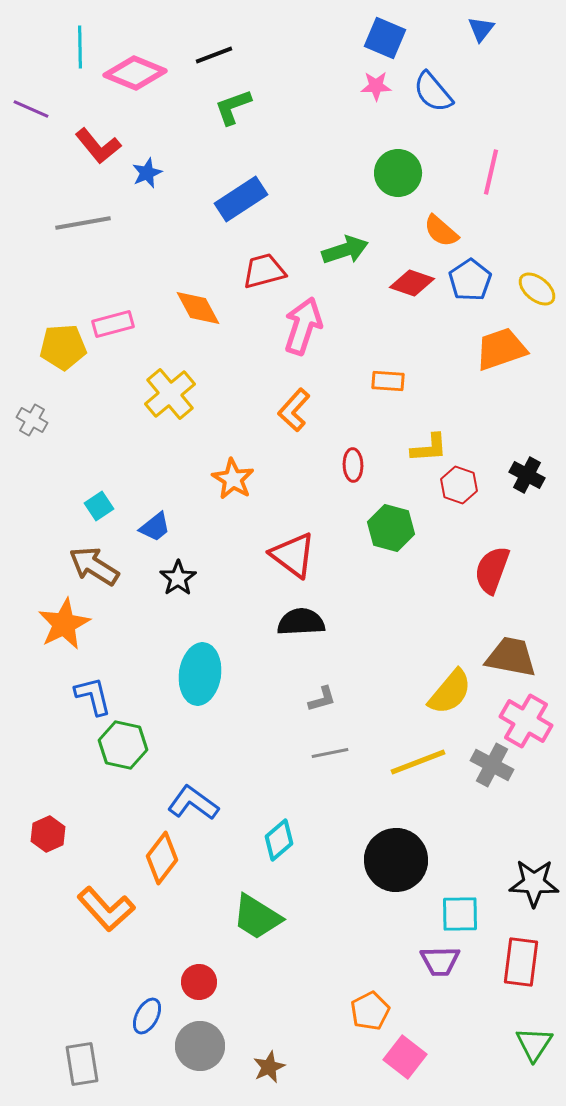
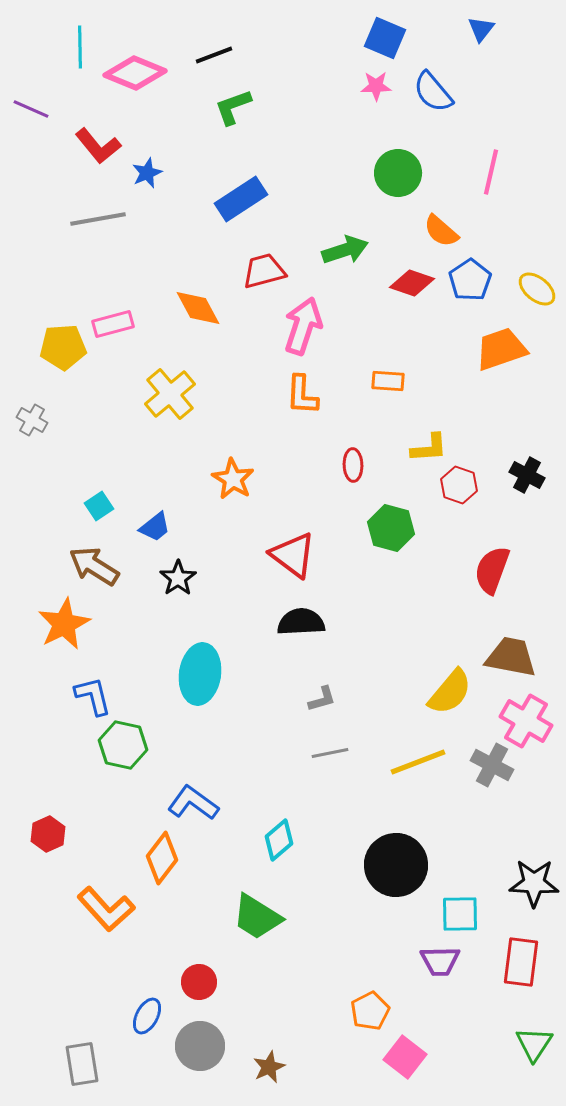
gray line at (83, 223): moved 15 px right, 4 px up
orange L-shape at (294, 410): moved 8 px right, 15 px up; rotated 39 degrees counterclockwise
black circle at (396, 860): moved 5 px down
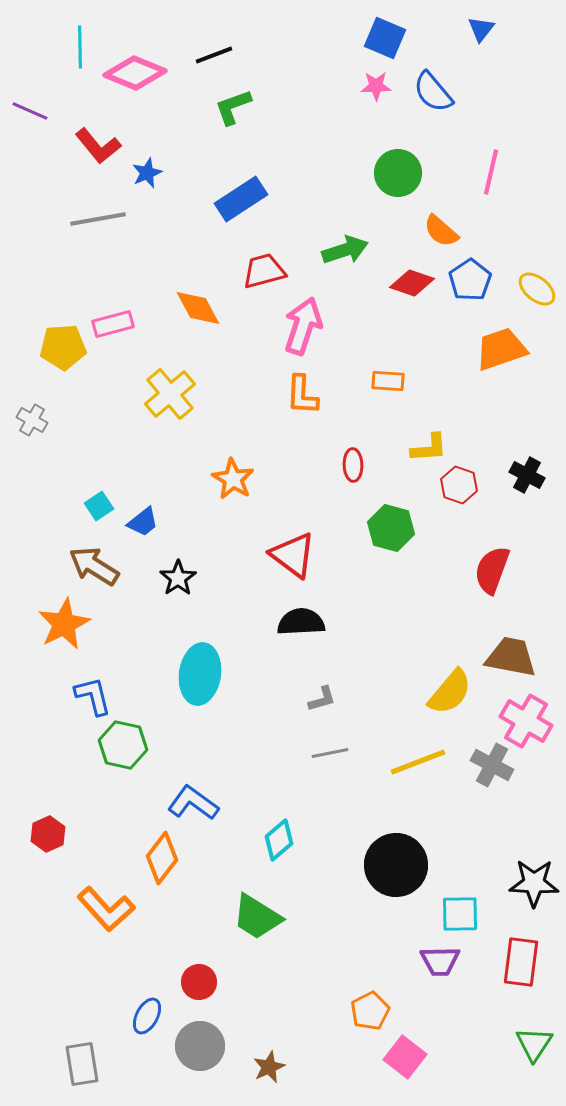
purple line at (31, 109): moved 1 px left, 2 px down
blue trapezoid at (155, 527): moved 12 px left, 5 px up
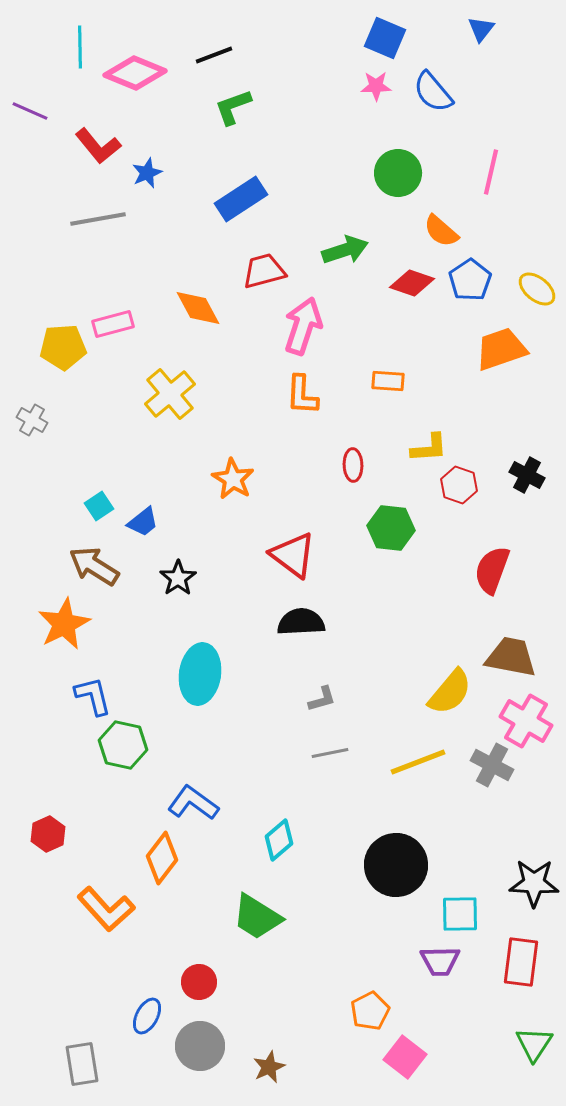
green hexagon at (391, 528): rotated 9 degrees counterclockwise
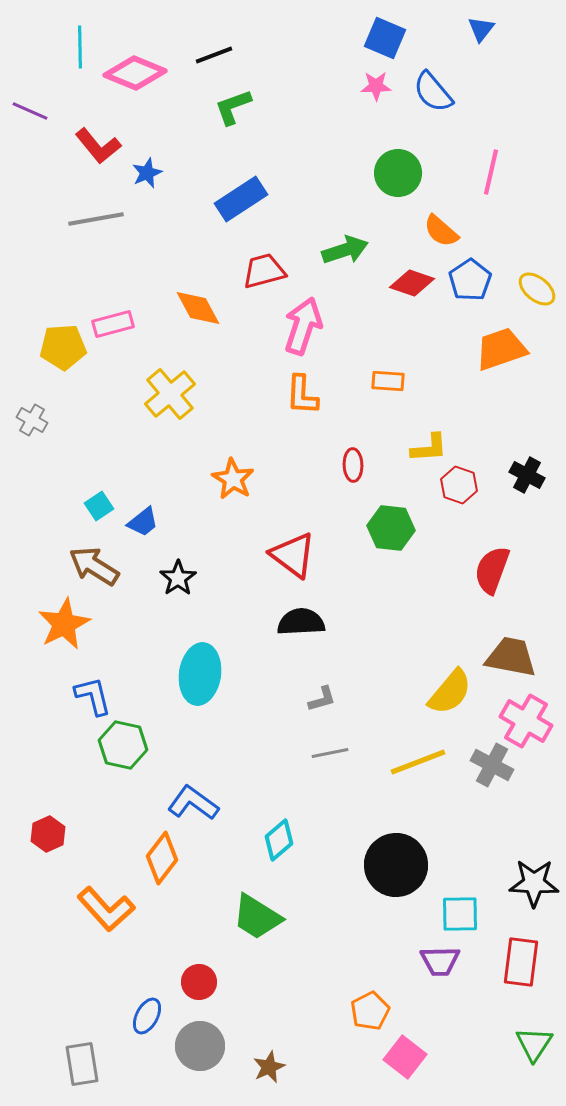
gray line at (98, 219): moved 2 px left
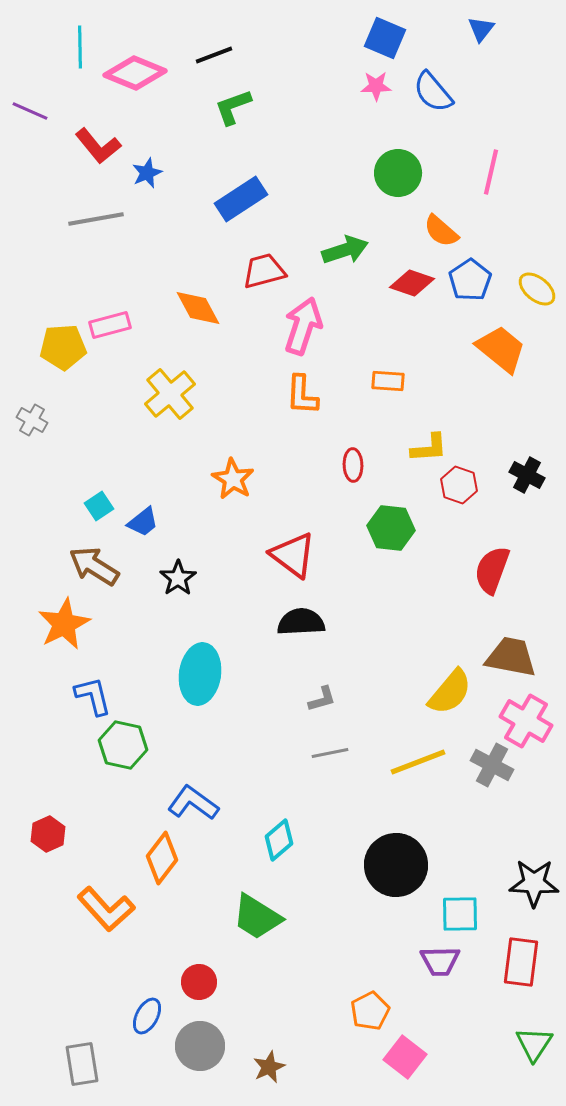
pink rectangle at (113, 324): moved 3 px left, 1 px down
orange trapezoid at (501, 349): rotated 58 degrees clockwise
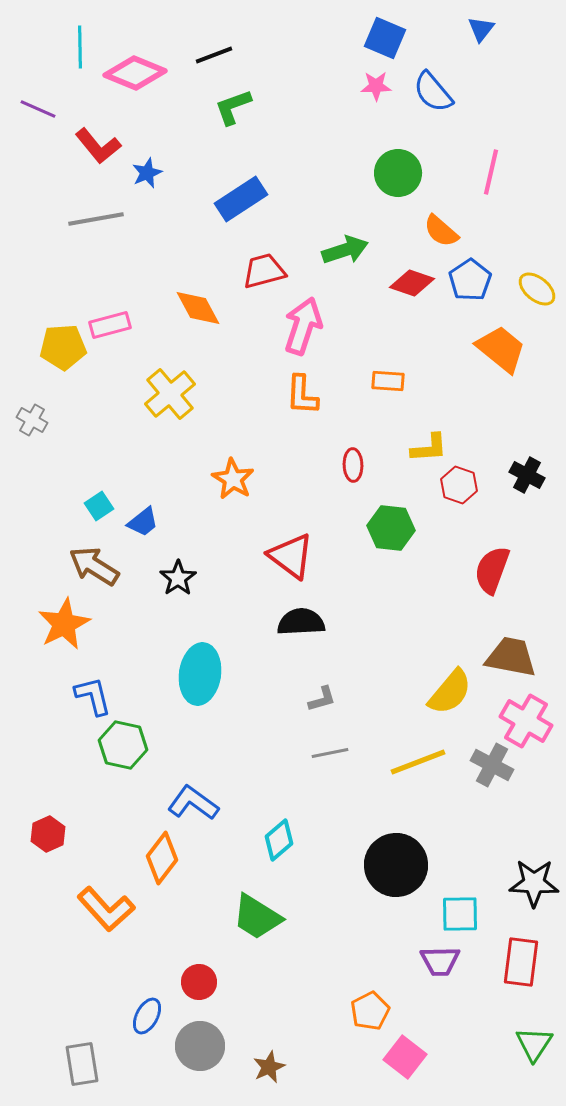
purple line at (30, 111): moved 8 px right, 2 px up
red triangle at (293, 555): moved 2 px left, 1 px down
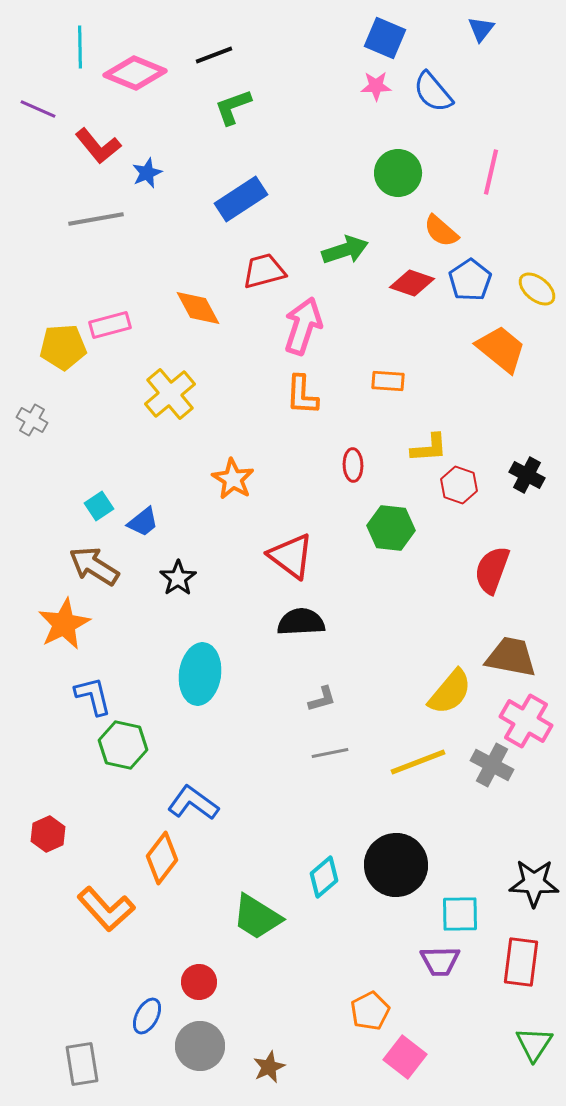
cyan diamond at (279, 840): moved 45 px right, 37 px down
